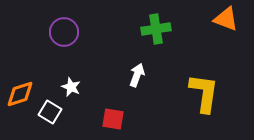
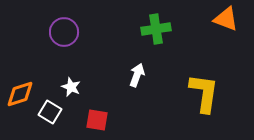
red square: moved 16 px left, 1 px down
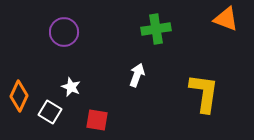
orange diamond: moved 1 px left, 2 px down; rotated 48 degrees counterclockwise
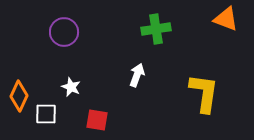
white square: moved 4 px left, 2 px down; rotated 30 degrees counterclockwise
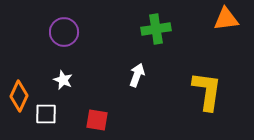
orange triangle: rotated 28 degrees counterclockwise
white star: moved 8 px left, 7 px up
yellow L-shape: moved 3 px right, 2 px up
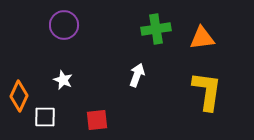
orange triangle: moved 24 px left, 19 px down
purple circle: moved 7 px up
white square: moved 1 px left, 3 px down
red square: rotated 15 degrees counterclockwise
